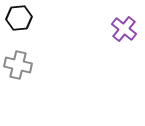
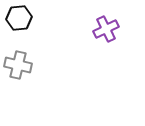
purple cross: moved 18 px left; rotated 25 degrees clockwise
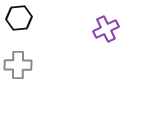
gray cross: rotated 12 degrees counterclockwise
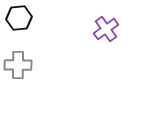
purple cross: rotated 10 degrees counterclockwise
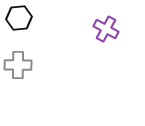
purple cross: rotated 25 degrees counterclockwise
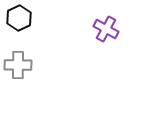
black hexagon: rotated 20 degrees counterclockwise
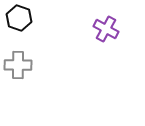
black hexagon: rotated 15 degrees counterclockwise
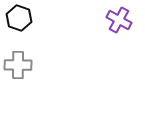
purple cross: moved 13 px right, 9 px up
